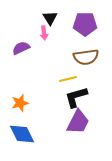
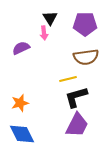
purple trapezoid: moved 1 px left, 3 px down
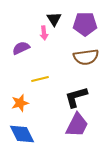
black triangle: moved 4 px right, 1 px down
yellow line: moved 28 px left
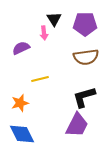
black L-shape: moved 8 px right
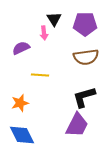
yellow line: moved 4 px up; rotated 18 degrees clockwise
blue diamond: moved 1 px down
